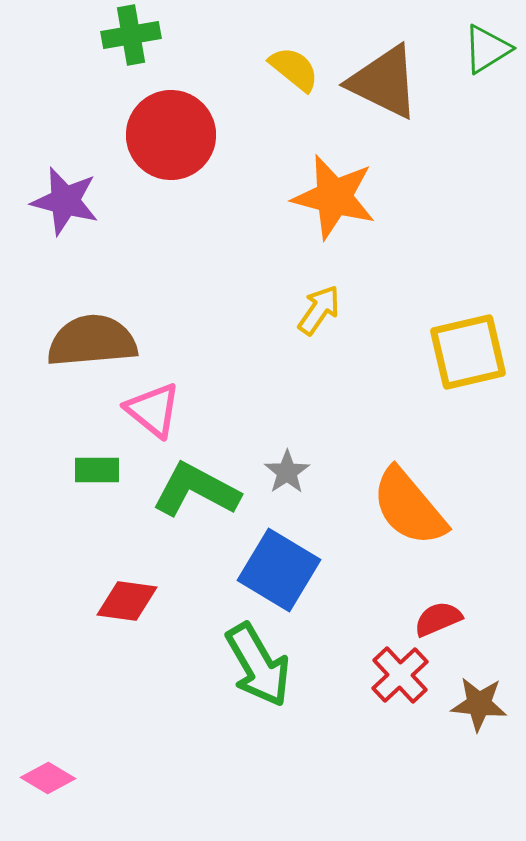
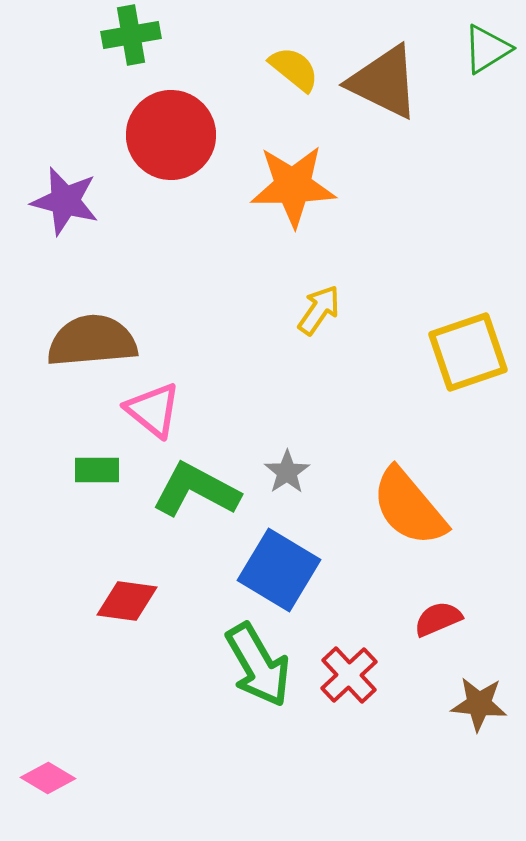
orange star: moved 41 px left, 11 px up; rotated 16 degrees counterclockwise
yellow square: rotated 6 degrees counterclockwise
red cross: moved 51 px left
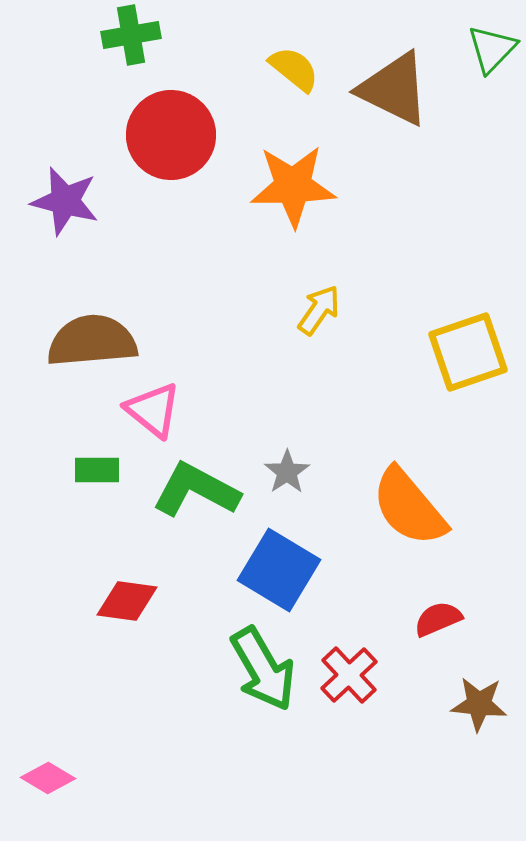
green triangle: moved 5 px right; rotated 14 degrees counterclockwise
brown triangle: moved 10 px right, 7 px down
green arrow: moved 5 px right, 4 px down
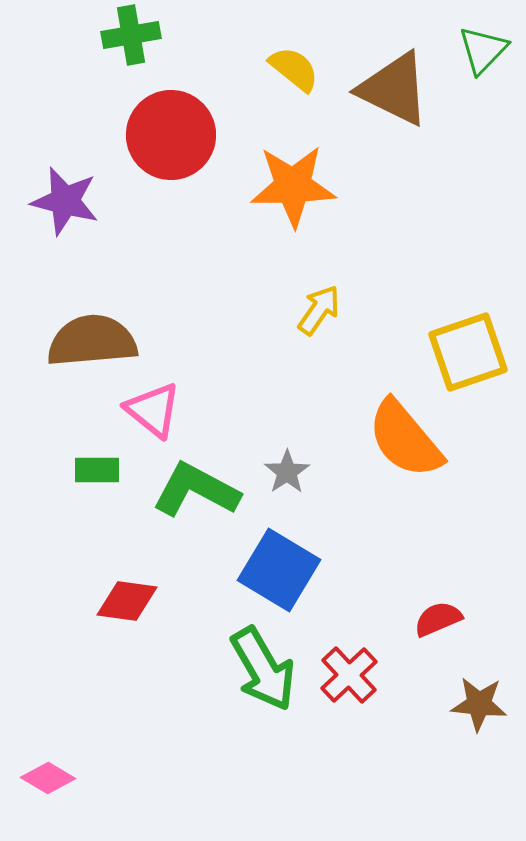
green triangle: moved 9 px left, 1 px down
orange semicircle: moved 4 px left, 68 px up
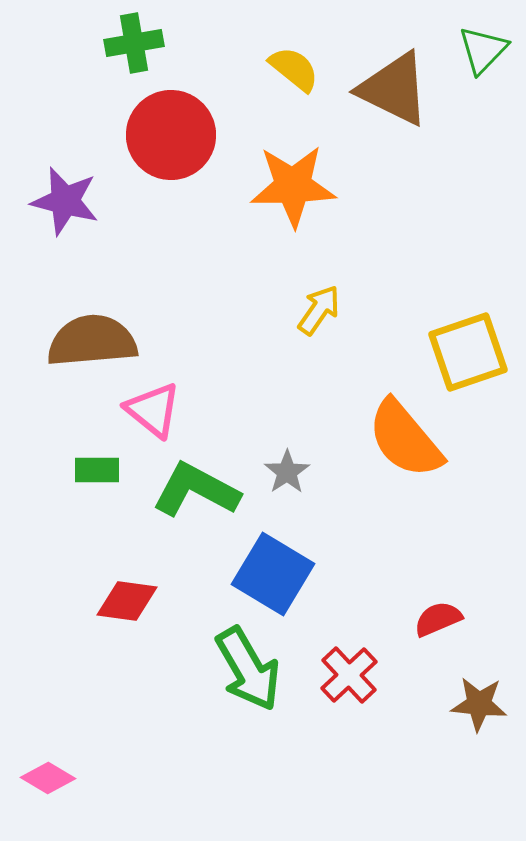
green cross: moved 3 px right, 8 px down
blue square: moved 6 px left, 4 px down
green arrow: moved 15 px left
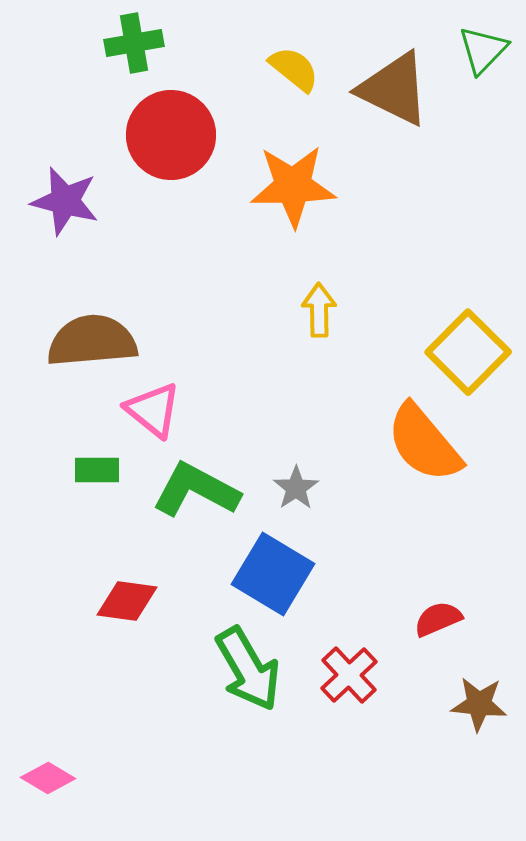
yellow arrow: rotated 36 degrees counterclockwise
yellow square: rotated 26 degrees counterclockwise
orange semicircle: moved 19 px right, 4 px down
gray star: moved 9 px right, 16 px down
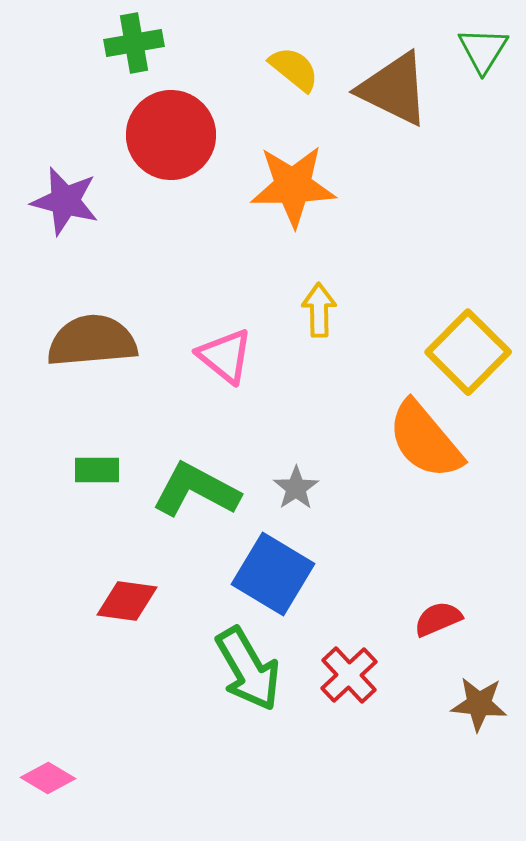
green triangle: rotated 12 degrees counterclockwise
pink triangle: moved 72 px right, 54 px up
orange semicircle: moved 1 px right, 3 px up
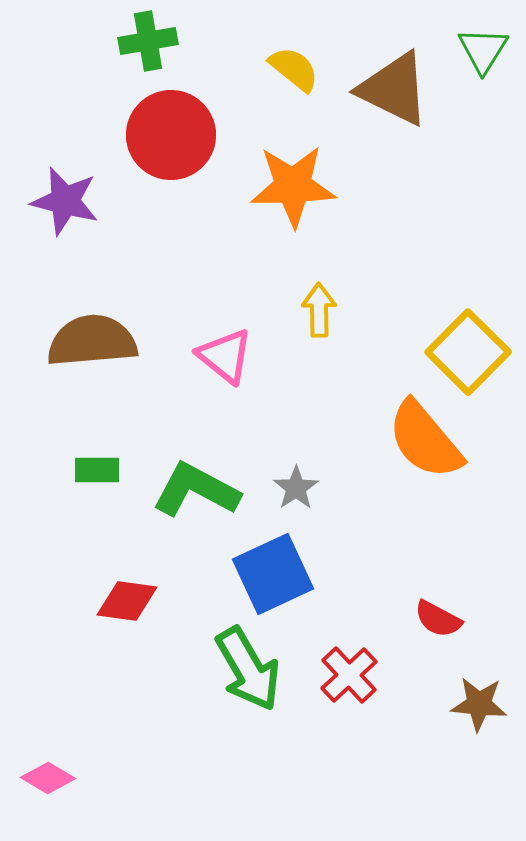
green cross: moved 14 px right, 2 px up
blue square: rotated 34 degrees clockwise
red semicircle: rotated 129 degrees counterclockwise
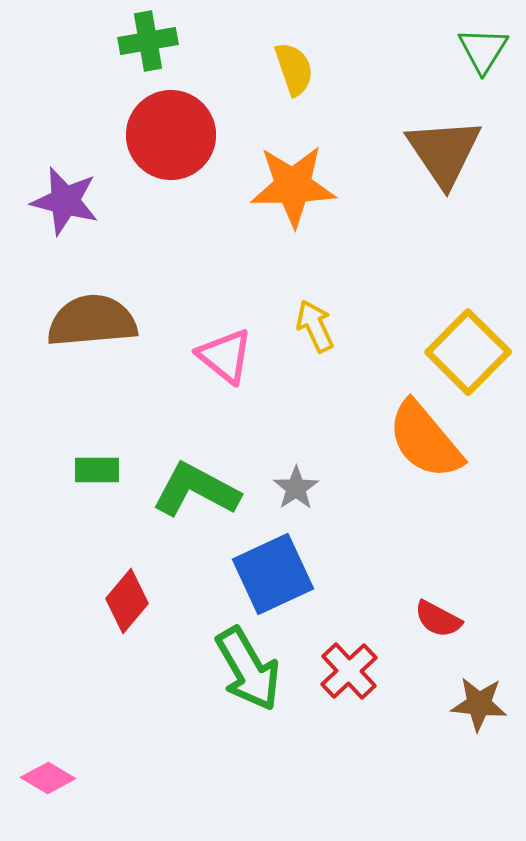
yellow semicircle: rotated 32 degrees clockwise
brown triangle: moved 50 px right, 63 px down; rotated 30 degrees clockwise
yellow arrow: moved 4 px left, 16 px down; rotated 24 degrees counterclockwise
brown semicircle: moved 20 px up
red diamond: rotated 58 degrees counterclockwise
red cross: moved 4 px up
